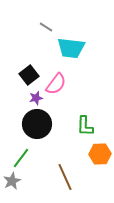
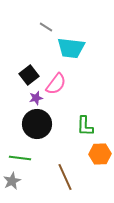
green line: moved 1 px left; rotated 60 degrees clockwise
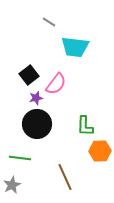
gray line: moved 3 px right, 5 px up
cyan trapezoid: moved 4 px right, 1 px up
orange hexagon: moved 3 px up
gray star: moved 4 px down
